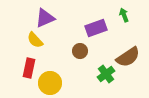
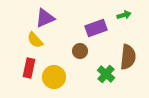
green arrow: rotated 96 degrees clockwise
brown semicircle: rotated 50 degrees counterclockwise
green cross: rotated 12 degrees counterclockwise
yellow circle: moved 4 px right, 6 px up
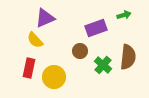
green cross: moved 3 px left, 9 px up
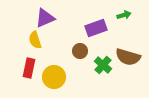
yellow semicircle: rotated 24 degrees clockwise
brown semicircle: rotated 100 degrees clockwise
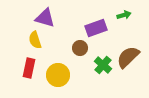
purple triangle: rotated 40 degrees clockwise
brown circle: moved 3 px up
brown semicircle: rotated 120 degrees clockwise
yellow circle: moved 4 px right, 2 px up
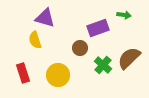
green arrow: rotated 24 degrees clockwise
purple rectangle: moved 2 px right
brown semicircle: moved 1 px right, 1 px down
red rectangle: moved 6 px left, 5 px down; rotated 30 degrees counterclockwise
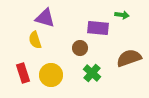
green arrow: moved 2 px left
purple rectangle: rotated 25 degrees clockwise
brown semicircle: rotated 25 degrees clockwise
green cross: moved 11 px left, 8 px down
yellow circle: moved 7 px left
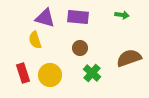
purple rectangle: moved 20 px left, 11 px up
yellow circle: moved 1 px left
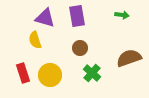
purple rectangle: moved 1 px left, 1 px up; rotated 75 degrees clockwise
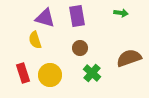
green arrow: moved 1 px left, 2 px up
